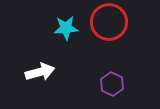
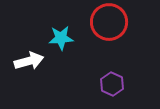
cyan star: moved 5 px left, 10 px down
white arrow: moved 11 px left, 11 px up
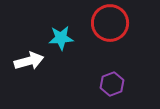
red circle: moved 1 px right, 1 px down
purple hexagon: rotated 15 degrees clockwise
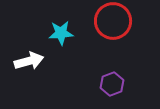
red circle: moved 3 px right, 2 px up
cyan star: moved 5 px up
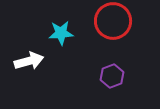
purple hexagon: moved 8 px up
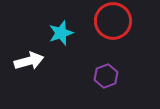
cyan star: rotated 15 degrees counterclockwise
purple hexagon: moved 6 px left
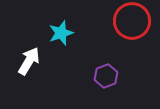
red circle: moved 19 px right
white arrow: rotated 44 degrees counterclockwise
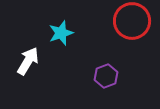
white arrow: moved 1 px left
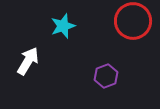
red circle: moved 1 px right
cyan star: moved 2 px right, 7 px up
